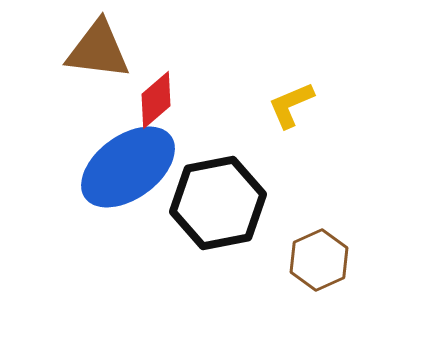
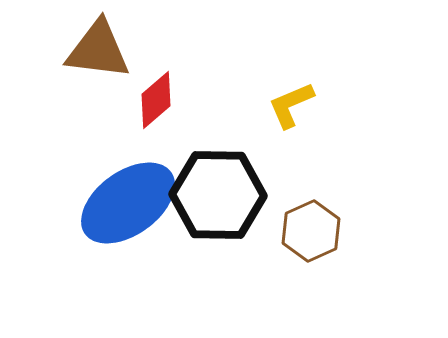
blue ellipse: moved 36 px down
black hexagon: moved 8 px up; rotated 12 degrees clockwise
brown hexagon: moved 8 px left, 29 px up
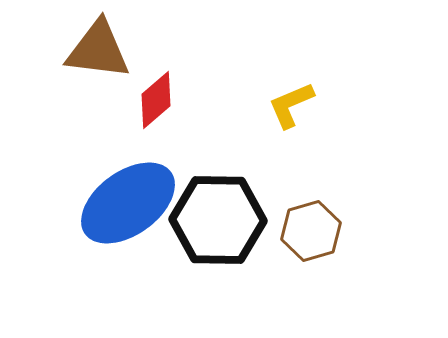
black hexagon: moved 25 px down
brown hexagon: rotated 8 degrees clockwise
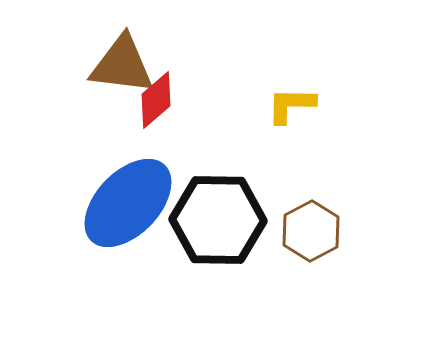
brown triangle: moved 24 px right, 15 px down
yellow L-shape: rotated 24 degrees clockwise
blue ellipse: rotated 10 degrees counterclockwise
brown hexagon: rotated 12 degrees counterclockwise
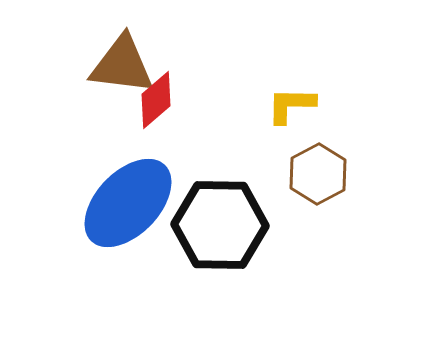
black hexagon: moved 2 px right, 5 px down
brown hexagon: moved 7 px right, 57 px up
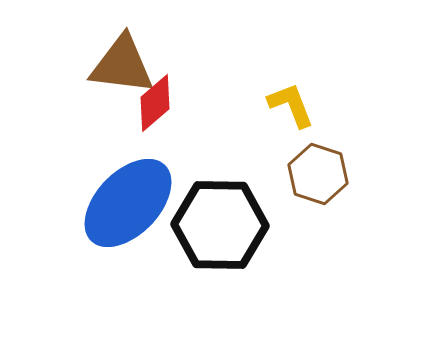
red diamond: moved 1 px left, 3 px down
yellow L-shape: rotated 68 degrees clockwise
brown hexagon: rotated 14 degrees counterclockwise
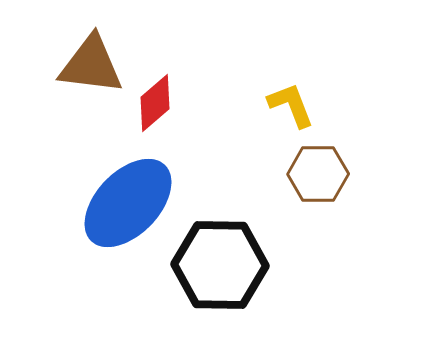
brown triangle: moved 31 px left
brown hexagon: rotated 18 degrees counterclockwise
black hexagon: moved 40 px down
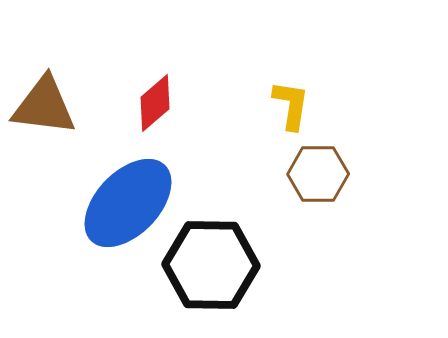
brown triangle: moved 47 px left, 41 px down
yellow L-shape: rotated 30 degrees clockwise
black hexagon: moved 9 px left
